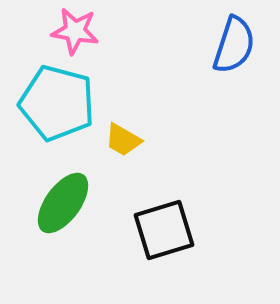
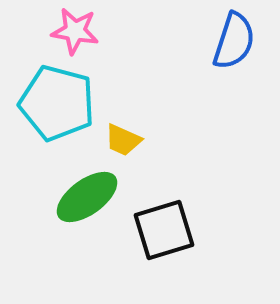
blue semicircle: moved 4 px up
yellow trapezoid: rotated 6 degrees counterclockwise
green ellipse: moved 24 px right, 6 px up; rotated 18 degrees clockwise
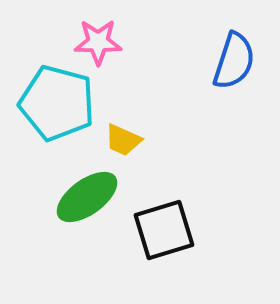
pink star: moved 23 px right, 11 px down; rotated 9 degrees counterclockwise
blue semicircle: moved 20 px down
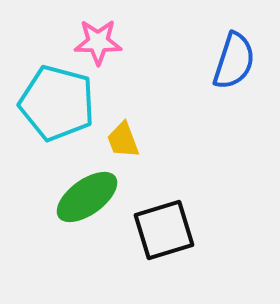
yellow trapezoid: rotated 45 degrees clockwise
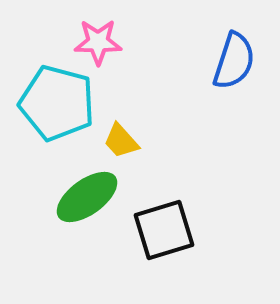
yellow trapezoid: moved 2 px left, 1 px down; rotated 21 degrees counterclockwise
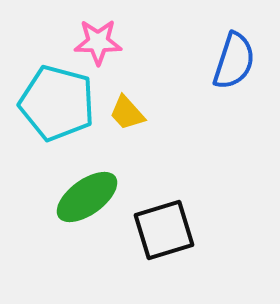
yellow trapezoid: moved 6 px right, 28 px up
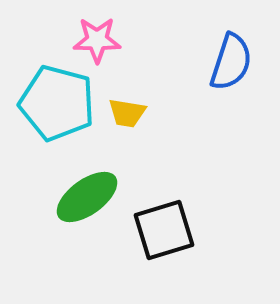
pink star: moved 1 px left, 2 px up
blue semicircle: moved 3 px left, 1 px down
yellow trapezoid: rotated 39 degrees counterclockwise
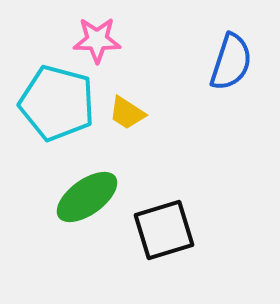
yellow trapezoid: rotated 24 degrees clockwise
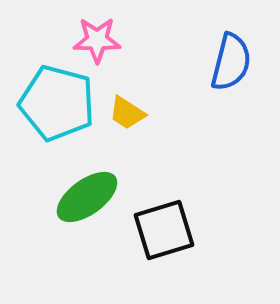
blue semicircle: rotated 4 degrees counterclockwise
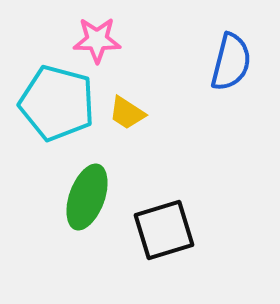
green ellipse: rotated 34 degrees counterclockwise
